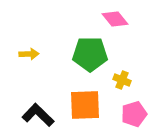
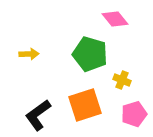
green pentagon: rotated 16 degrees clockwise
orange square: rotated 16 degrees counterclockwise
black L-shape: rotated 80 degrees counterclockwise
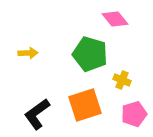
yellow arrow: moved 1 px left, 1 px up
black L-shape: moved 1 px left, 1 px up
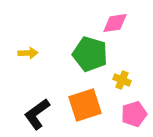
pink diamond: moved 4 px down; rotated 60 degrees counterclockwise
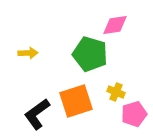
pink diamond: moved 2 px down
yellow cross: moved 6 px left, 12 px down
orange square: moved 9 px left, 4 px up
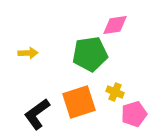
green pentagon: rotated 24 degrees counterclockwise
yellow cross: moved 1 px left
orange square: moved 3 px right, 1 px down
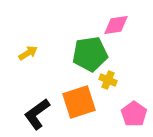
pink diamond: moved 1 px right
yellow arrow: rotated 30 degrees counterclockwise
yellow cross: moved 7 px left, 12 px up
pink pentagon: rotated 20 degrees counterclockwise
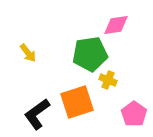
yellow arrow: rotated 84 degrees clockwise
orange square: moved 2 px left
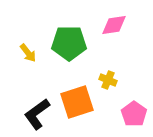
pink diamond: moved 2 px left
green pentagon: moved 21 px left, 11 px up; rotated 8 degrees clockwise
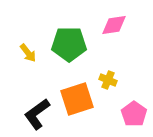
green pentagon: moved 1 px down
orange square: moved 3 px up
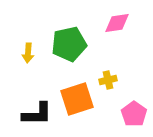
pink diamond: moved 3 px right, 2 px up
green pentagon: rotated 12 degrees counterclockwise
yellow arrow: rotated 42 degrees clockwise
yellow cross: rotated 36 degrees counterclockwise
black L-shape: rotated 144 degrees counterclockwise
